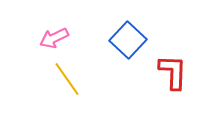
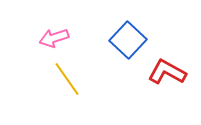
pink arrow: rotated 8 degrees clockwise
red L-shape: moved 6 px left; rotated 63 degrees counterclockwise
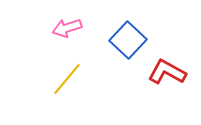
pink arrow: moved 13 px right, 10 px up
yellow line: rotated 75 degrees clockwise
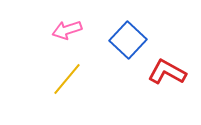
pink arrow: moved 2 px down
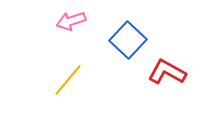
pink arrow: moved 4 px right, 9 px up
yellow line: moved 1 px right, 1 px down
